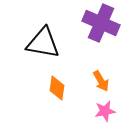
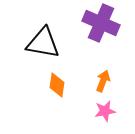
orange arrow: moved 2 px right; rotated 130 degrees counterclockwise
orange diamond: moved 3 px up
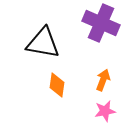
orange arrow: moved 1 px up
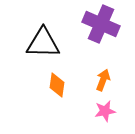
purple cross: moved 1 px down
black triangle: rotated 9 degrees counterclockwise
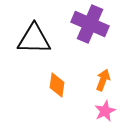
purple cross: moved 11 px left
black triangle: moved 9 px left, 4 px up
pink star: rotated 15 degrees counterclockwise
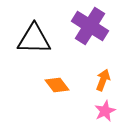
purple cross: moved 2 px down; rotated 9 degrees clockwise
orange diamond: rotated 45 degrees counterclockwise
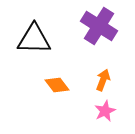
purple cross: moved 9 px right
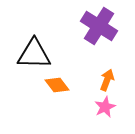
black triangle: moved 15 px down
orange arrow: moved 4 px right
pink star: moved 4 px up
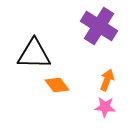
pink star: rotated 30 degrees clockwise
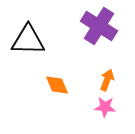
black triangle: moved 6 px left, 14 px up
orange diamond: rotated 15 degrees clockwise
